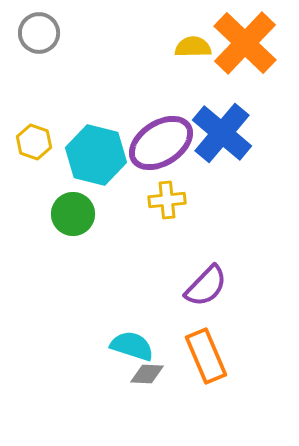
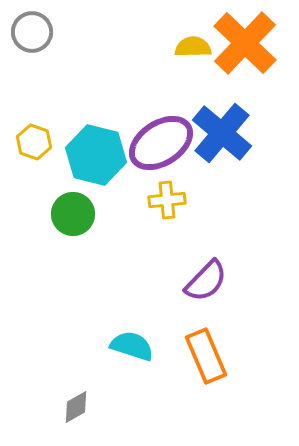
gray circle: moved 7 px left, 1 px up
purple semicircle: moved 5 px up
gray diamond: moved 71 px left, 33 px down; rotated 32 degrees counterclockwise
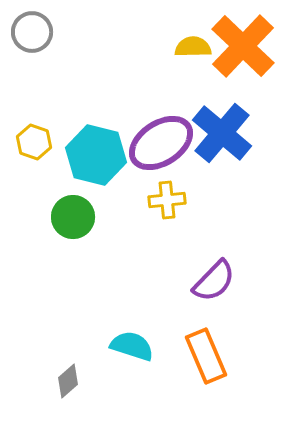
orange cross: moved 2 px left, 3 px down
green circle: moved 3 px down
purple semicircle: moved 8 px right
gray diamond: moved 8 px left, 26 px up; rotated 12 degrees counterclockwise
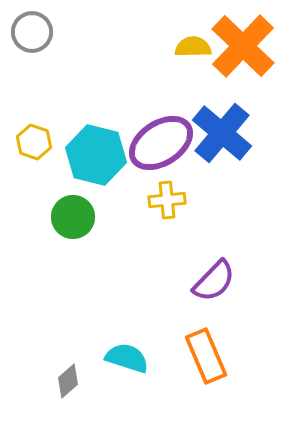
cyan semicircle: moved 5 px left, 12 px down
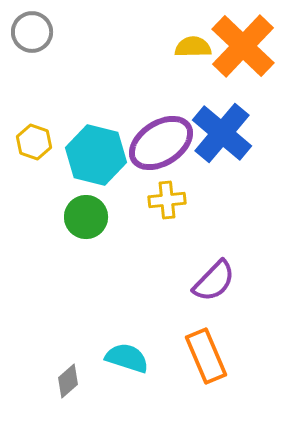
green circle: moved 13 px right
